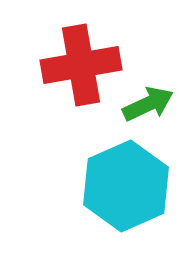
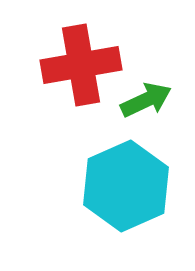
green arrow: moved 2 px left, 4 px up
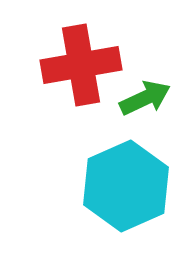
green arrow: moved 1 px left, 2 px up
